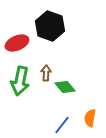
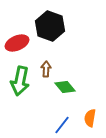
brown arrow: moved 4 px up
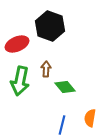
red ellipse: moved 1 px down
blue line: rotated 24 degrees counterclockwise
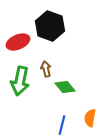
red ellipse: moved 1 px right, 2 px up
brown arrow: rotated 14 degrees counterclockwise
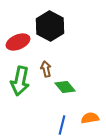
black hexagon: rotated 8 degrees clockwise
orange semicircle: rotated 72 degrees clockwise
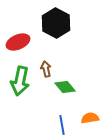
black hexagon: moved 6 px right, 3 px up
blue line: rotated 24 degrees counterclockwise
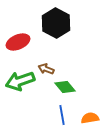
brown arrow: rotated 56 degrees counterclockwise
green arrow: rotated 60 degrees clockwise
blue line: moved 10 px up
